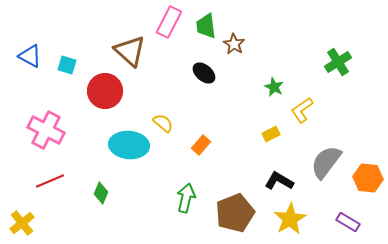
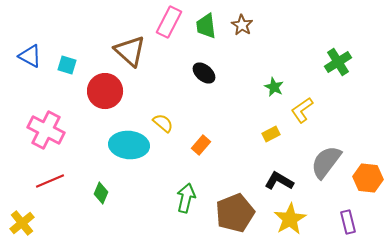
brown star: moved 8 px right, 19 px up
purple rectangle: rotated 45 degrees clockwise
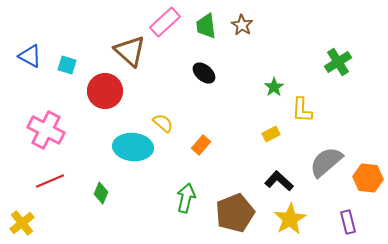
pink rectangle: moved 4 px left; rotated 20 degrees clockwise
green star: rotated 12 degrees clockwise
yellow L-shape: rotated 52 degrees counterclockwise
cyan ellipse: moved 4 px right, 2 px down
gray semicircle: rotated 12 degrees clockwise
black L-shape: rotated 12 degrees clockwise
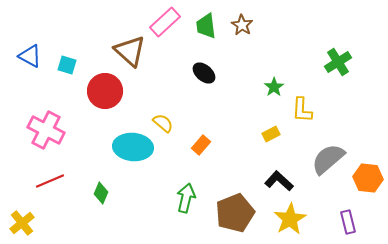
gray semicircle: moved 2 px right, 3 px up
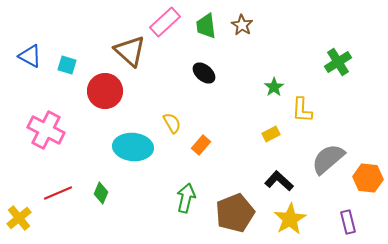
yellow semicircle: moved 9 px right; rotated 20 degrees clockwise
red line: moved 8 px right, 12 px down
yellow cross: moved 3 px left, 5 px up
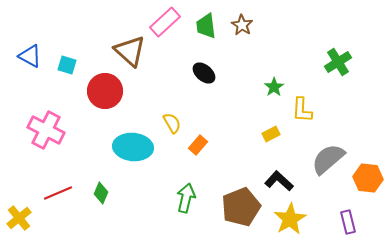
orange rectangle: moved 3 px left
brown pentagon: moved 6 px right, 6 px up
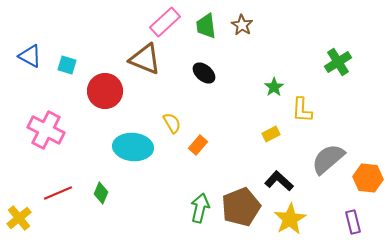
brown triangle: moved 15 px right, 8 px down; rotated 20 degrees counterclockwise
green arrow: moved 14 px right, 10 px down
purple rectangle: moved 5 px right
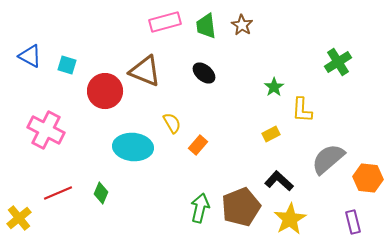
pink rectangle: rotated 28 degrees clockwise
brown triangle: moved 12 px down
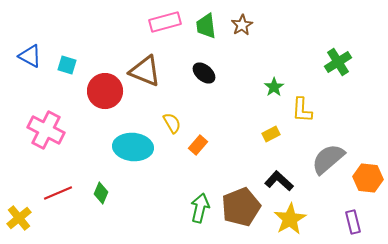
brown star: rotated 10 degrees clockwise
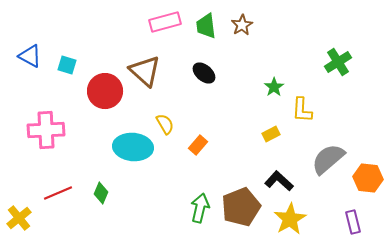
brown triangle: rotated 20 degrees clockwise
yellow semicircle: moved 7 px left, 1 px down
pink cross: rotated 30 degrees counterclockwise
